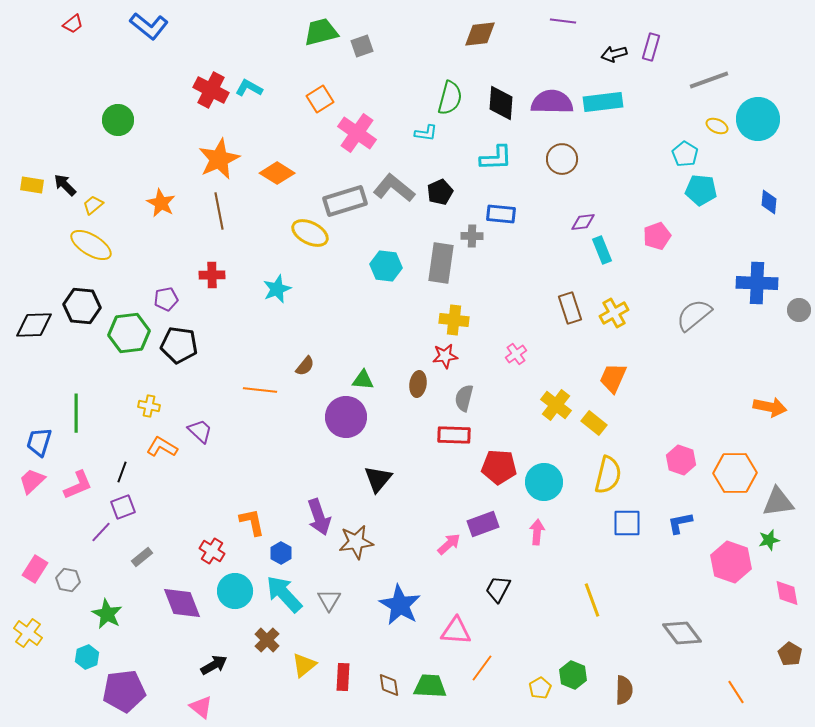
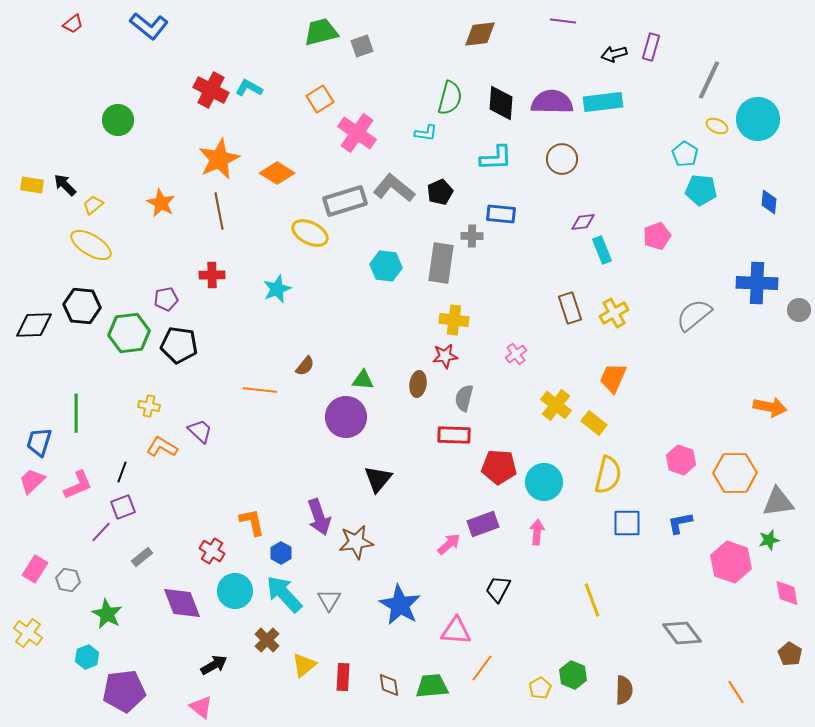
gray line at (709, 80): rotated 45 degrees counterclockwise
green trapezoid at (430, 686): moved 2 px right; rotated 8 degrees counterclockwise
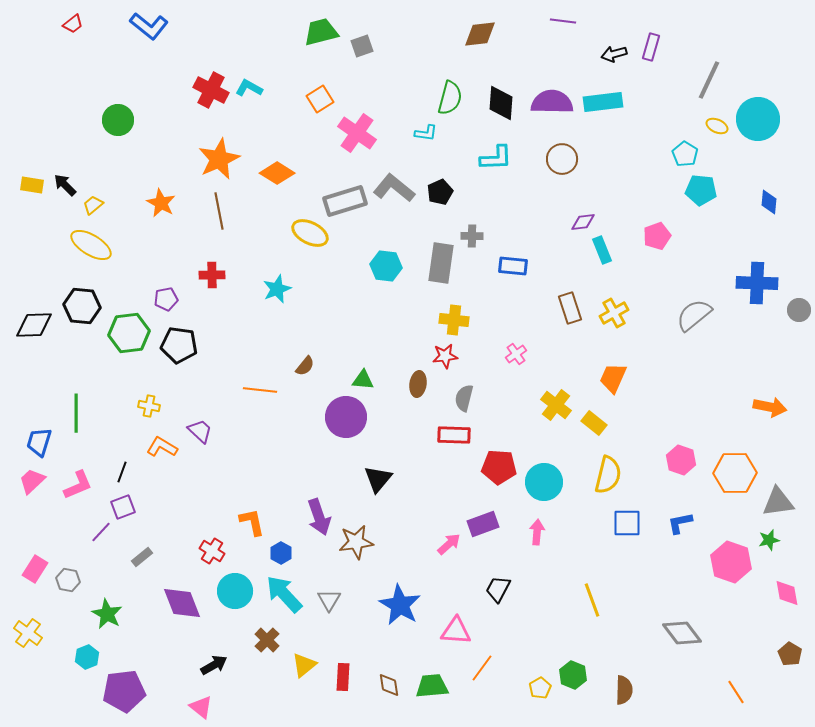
blue rectangle at (501, 214): moved 12 px right, 52 px down
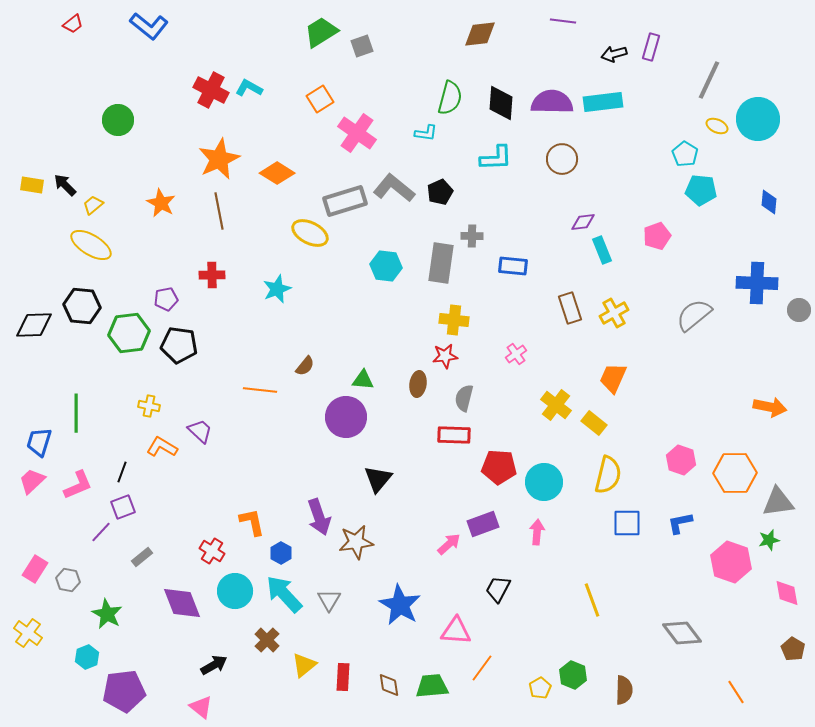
green trapezoid at (321, 32): rotated 18 degrees counterclockwise
brown pentagon at (790, 654): moved 3 px right, 5 px up
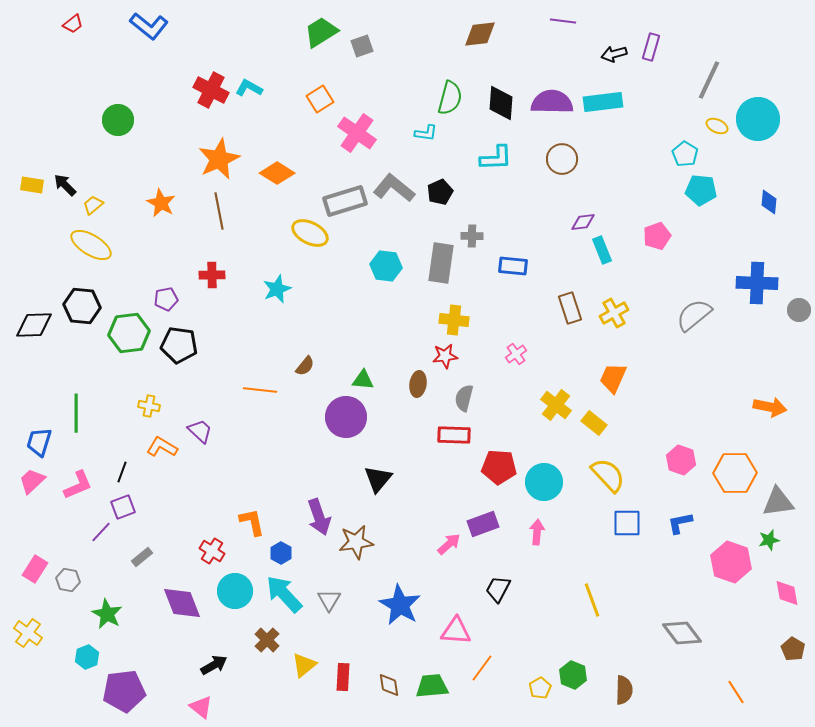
yellow semicircle at (608, 475): rotated 57 degrees counterclockwise
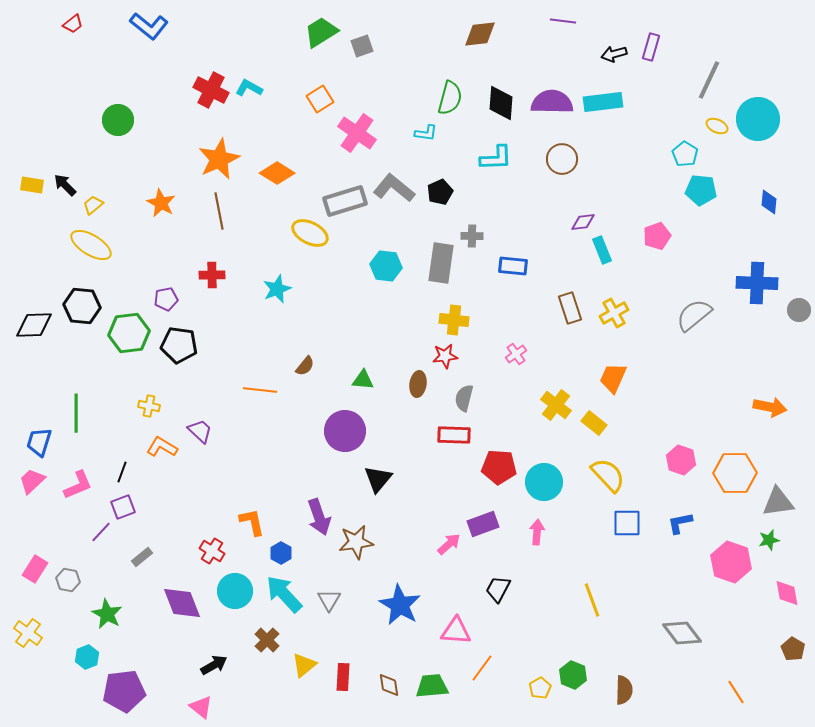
purple circle at (346, 417): moved 1 px left, 14 px down
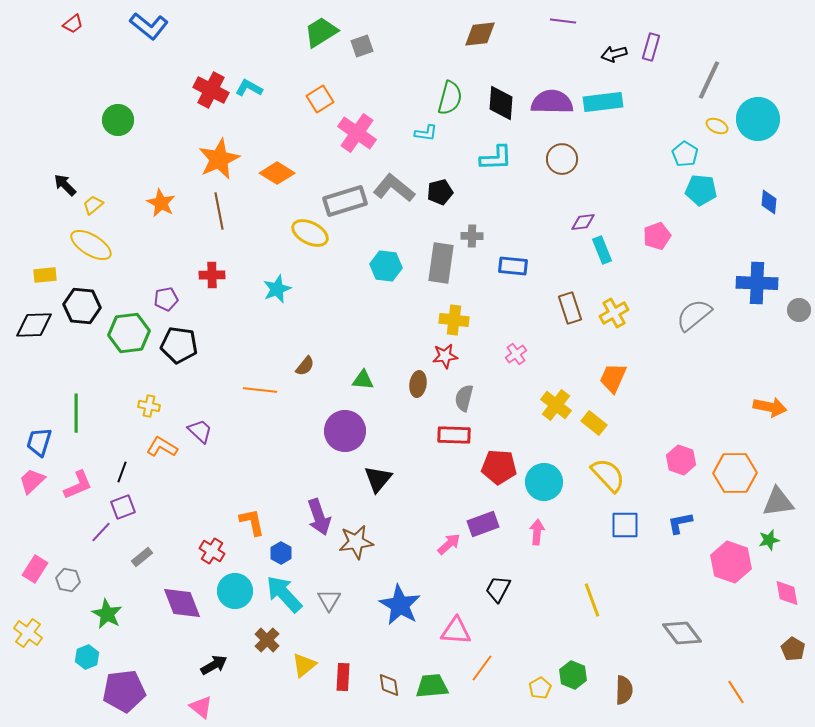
yellow rectangle at (32, 185): moved 13 px right, 90 px down; rotated 15 degrees counterclockwise
black pentagon at (440, 192): rotated 10 degrees clockwise
blue square at (627, 523): moved 2 px left, 2 px down
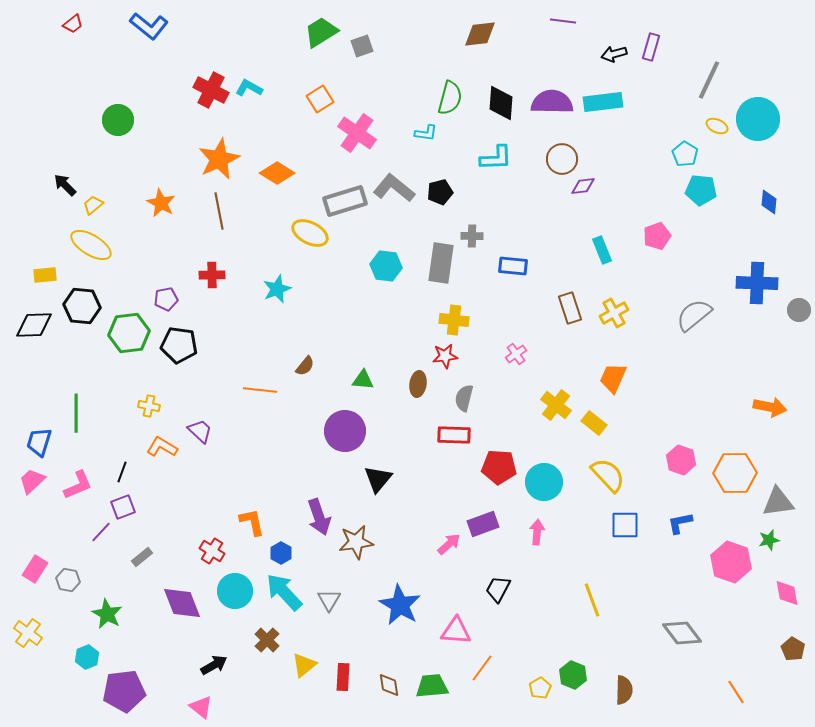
purple diamond at (583, 222): moved 36 px up
cyan arrow at (284, 594): moved 2 px up
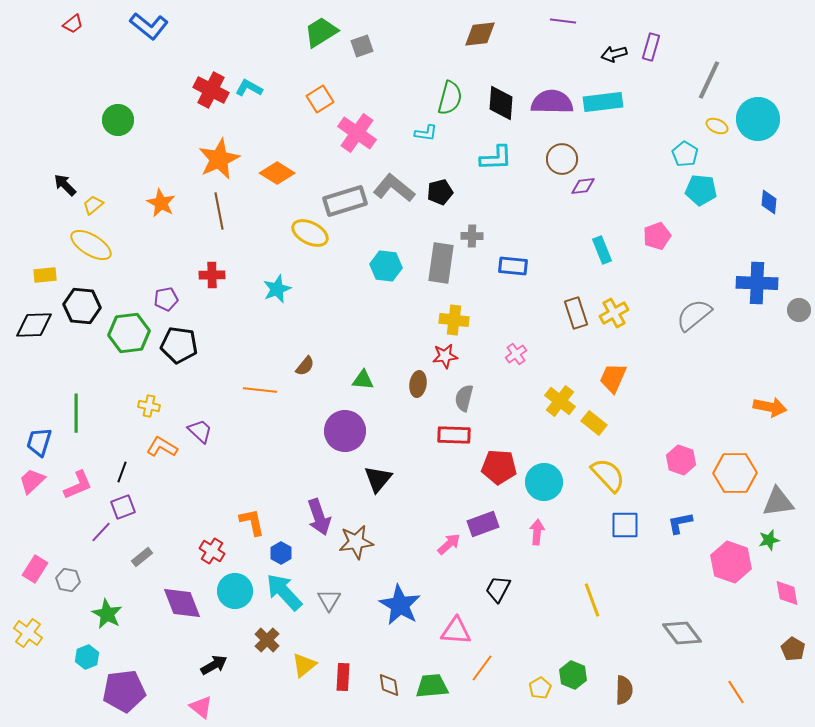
brown rectangle at (570, 308): moved 6 px right, 5 px down
yellow cross at (556, 405): moved 4 px right, 4 px up
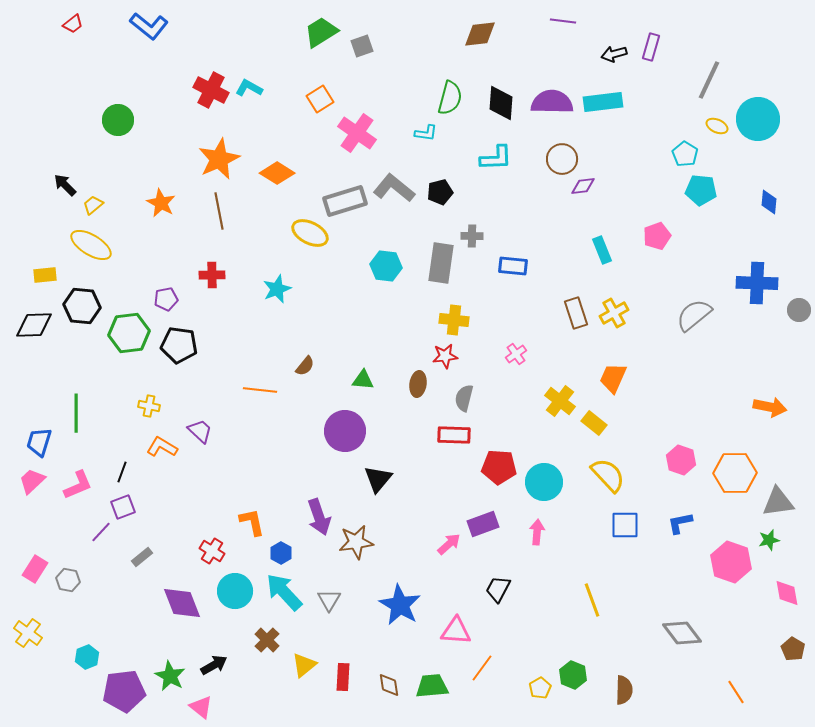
green star at (107, 614): moved 63 px right, 62 px down
